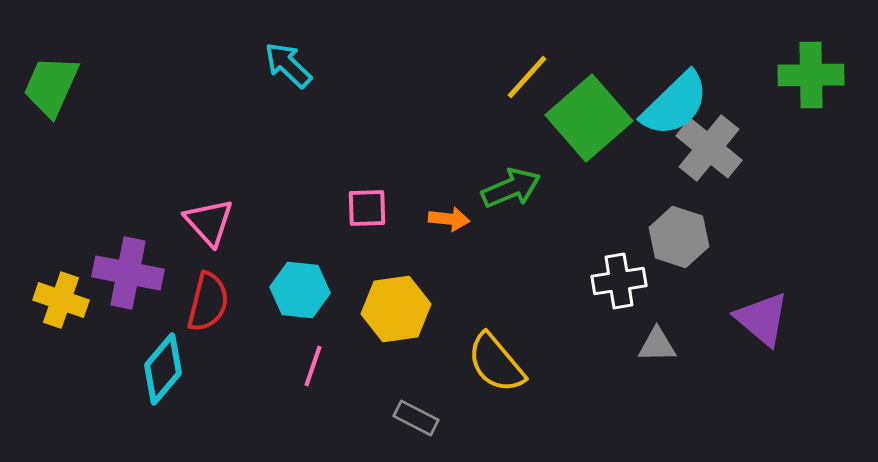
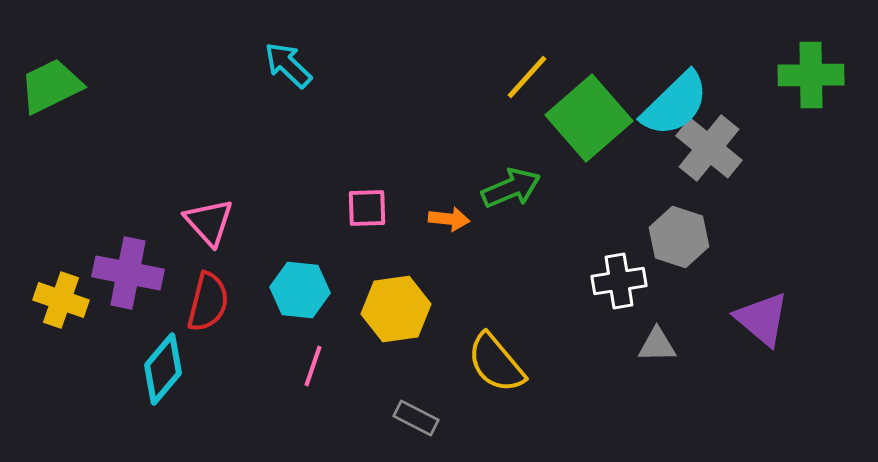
green trapezoid: rotated 40 degrees clockwise
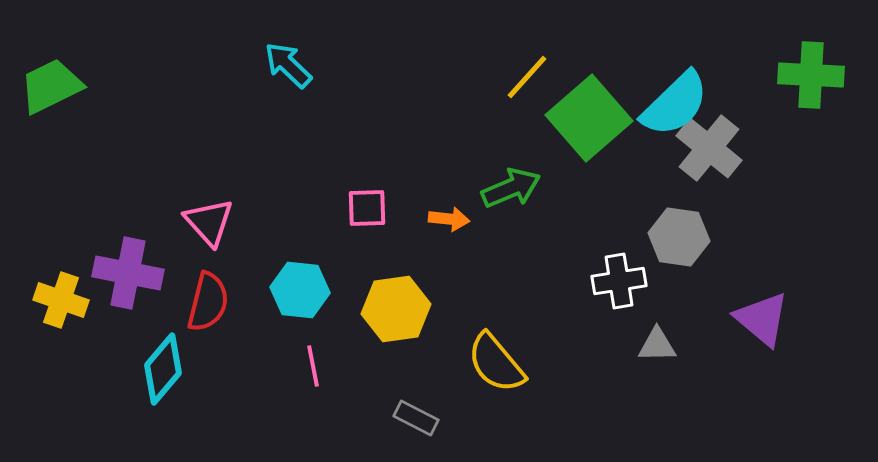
green cross: rotated 4 degrees clockwise
gray hexagon: rotated 10 degrees counterclockwise
pink line: rotated 30 degrees counterclockwise
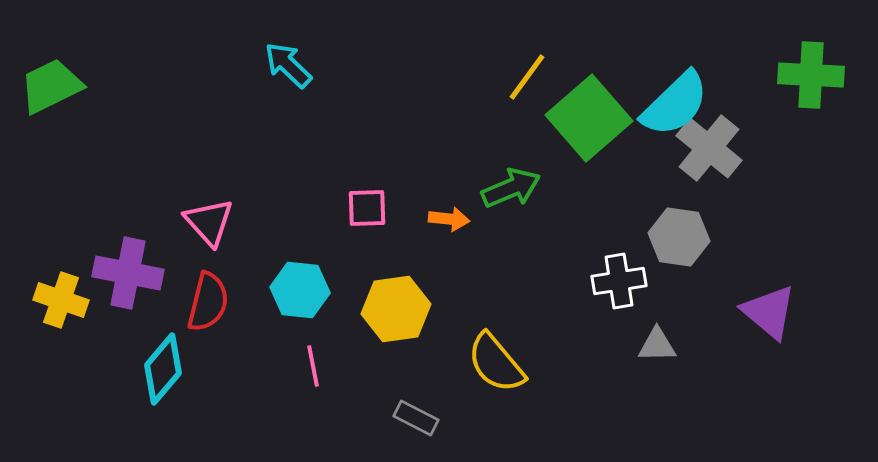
yellow line: rotated 6 degrees counterclockwise
purple triangle: moved 7 px right, 7 px up
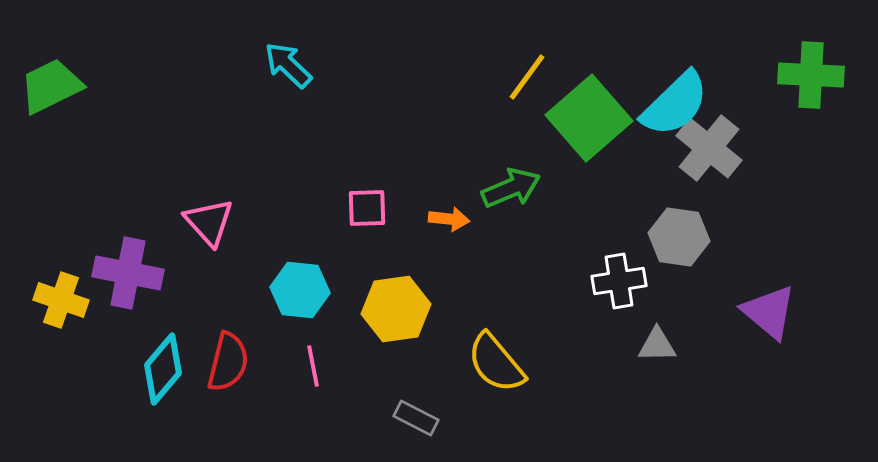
red semicircle: moved 20 px right, 60 px down
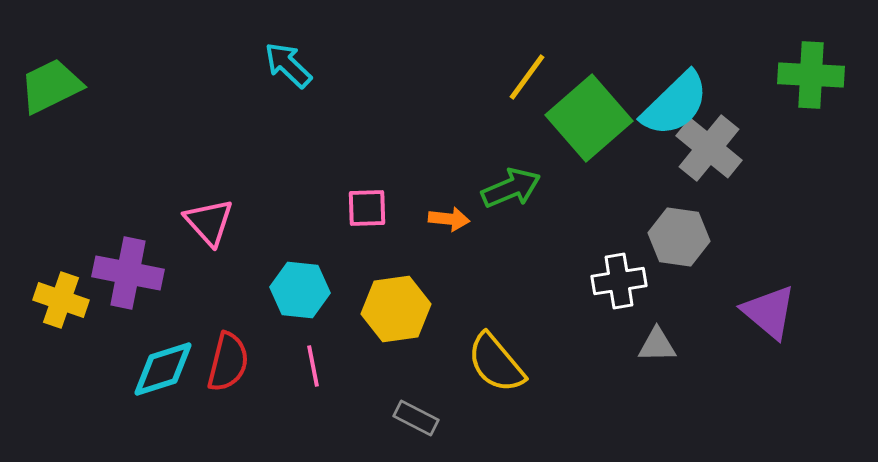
cyan diamond: rotated 32 degrees clockwise
